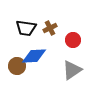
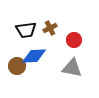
black trapezoid: moved 2 px down; rotated 15 degrees counterclockwise
red circle: moved 1 px right
gray triangle: moved 2 px up; rotated 45 degrees clockwise
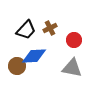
black trapezoid: rotated 40 degrees counterclockwise
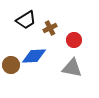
black trapezoid: moved 10 px up; rotated 15 degrees clockwise
brown circle: moved 6 px left, 1 px up
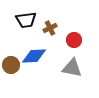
black trapezoid: rotated 25 degrees clockwise
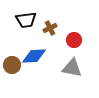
brown circle: moved 1 px right
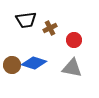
blue diamond: moved 7 px down; rotated 20 degrees clockwise
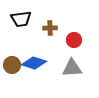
black trapezoid: moved 5 px left, 1 px up
brown cross: rotated 24 degrees clockwise
gray triangle: rotated 15 degrees counterclockwise
